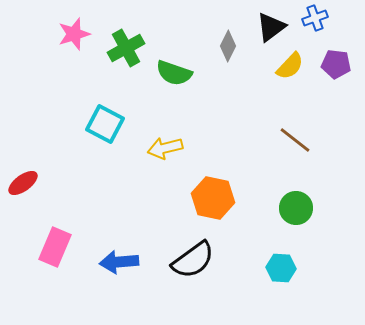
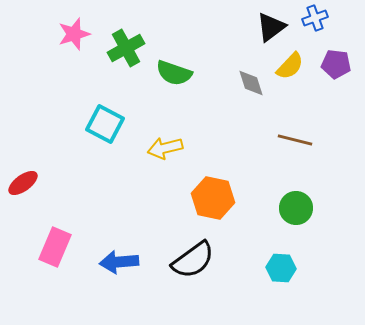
gray diamond: moved 23 px right, 37 px down; rotated 44 degrees counterclockwise
brown line: rotated 24 degrees counterclockwise
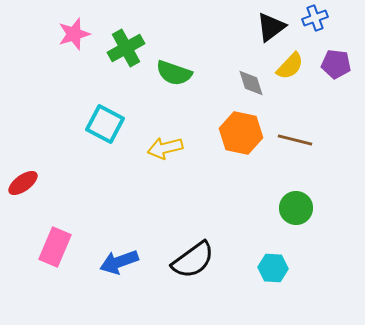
orange hexagon: moved 28 px right, 65 px up
blue arrow: rotated 15 degrees counterclockwise
cyan hexagon: moved 8 px left
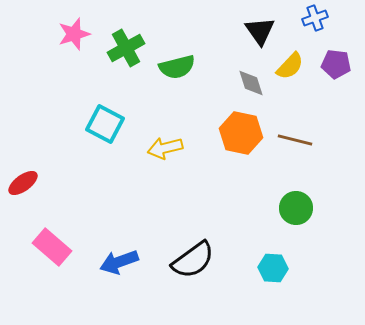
black triangle: moved 11 px left, 4 px down; rotated 28 degrees counterclockwise
green semicircle: moved 3 px right, 6 px up; rotated 33 degrees counterclockwise
pink rectangle: moved 3 px left; rotated 72 degrees counterclockwise
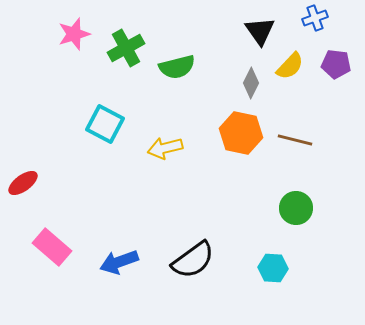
gray diamond: rotated 44 degrees clockwise
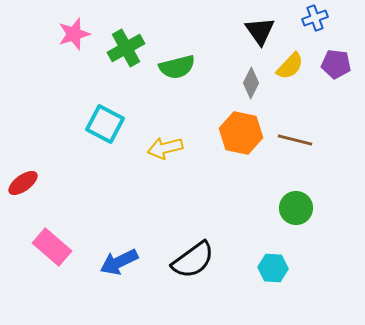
blue arrow: rotated 6 degrees counterclockwise
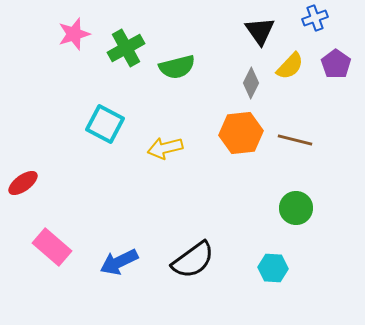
purple pentagon: rotated 28 degrees clockwise
orange hexagon: rotated 18 degrees counterclockwise
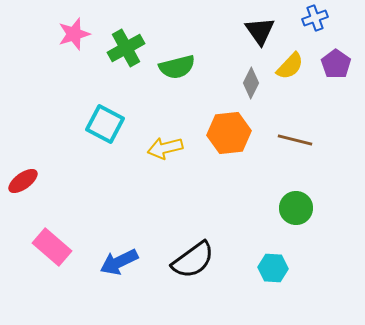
orange hexagon: moved 12 px left
red ellipse: moved 2 px up
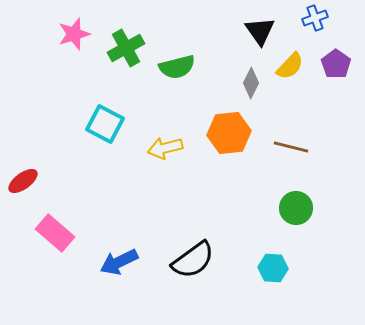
brown line: moved 4 px left, 7 px down
pink rectangle: moved 3 px right, 14 px up
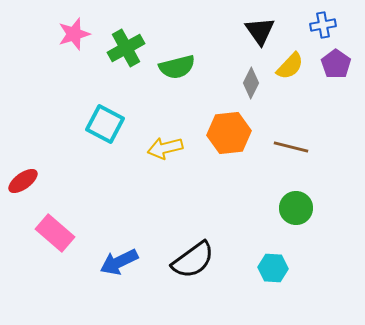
blue cross: moved 8 px right, 7 px down; rotated 10 degrees clockwise
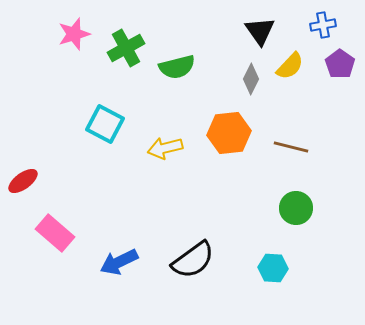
purple pentagon: moved 4 px right
gray diamond: moved 4 px up
